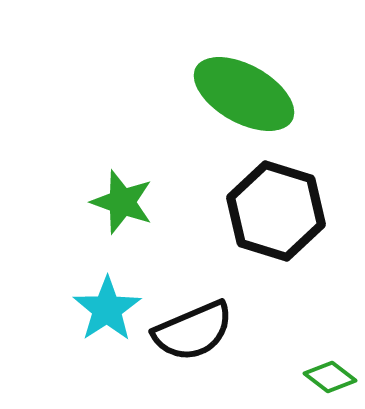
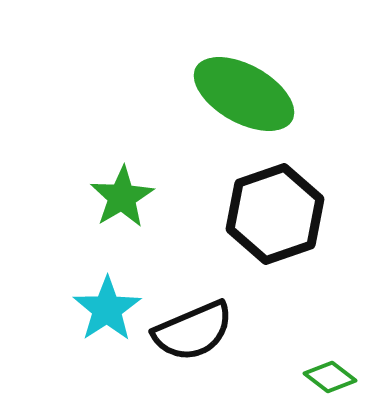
green star: moved 5 px up; rotated 22 degrees clockwise
black hexagon: moved 1 px left, 3 px down; rotated 24 degrees clockwise
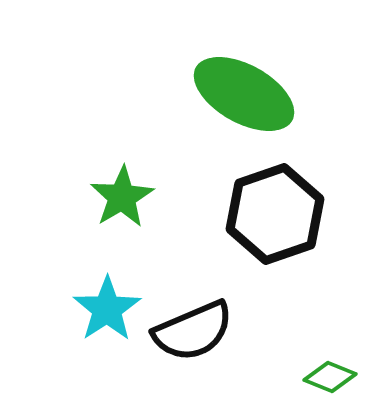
green diamond: rotated 15 degrees counterclockwise
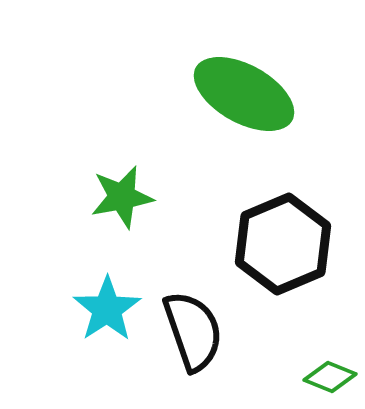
green star: rotated 20 degrees clockwise
black hexagon: moved 8 px right, 30 px down; rotated 4 degrees counterclockwise
black semicircle: rotated 86 degrees counterclockwise
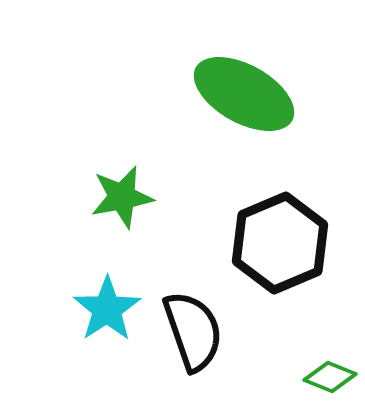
black hexagon: moved 3 px left, 1 px up
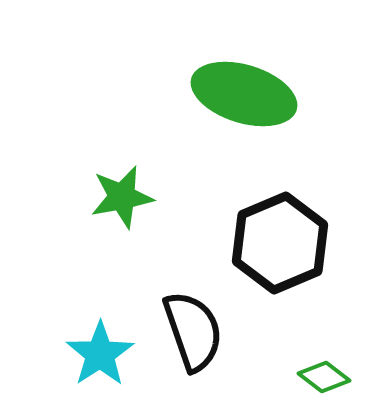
green ellipse: rotated 12 degrees counterclockwise
cyan star: moved 7 px left, 45 px down
green diamond: moved 6 px left; rotated 15 degrees clockwise
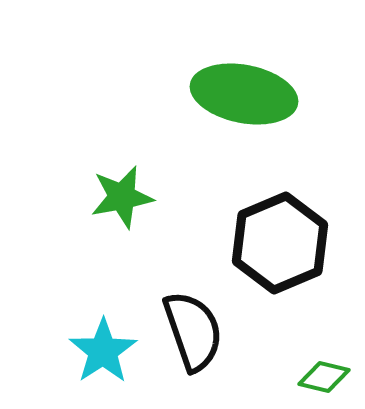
green ellipse: rotated 6 degrees counterclockwise
cyan star: moved 3 px right, 3 px up
green diamond: rotated 24 degrees counterclockwise
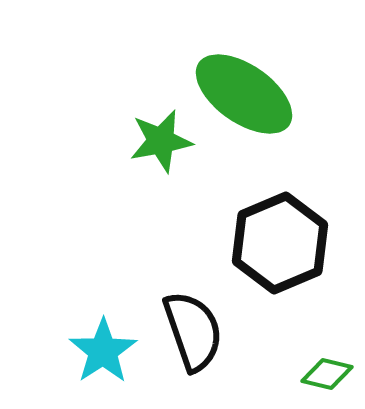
green ellipse: rotated 24 degrees clockwise
green star: moved 39 px right, 56 px up
green diamond: moved 3 px right, 3 px up
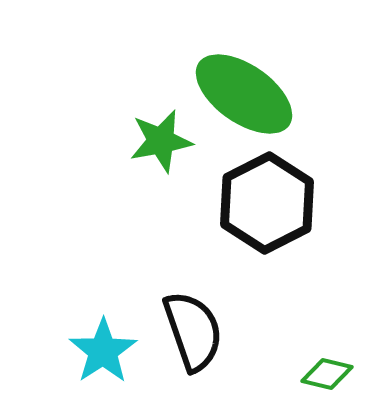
black hexagon: moved 13 px left, 40 px up; rotated 4 degrees counterclockwise
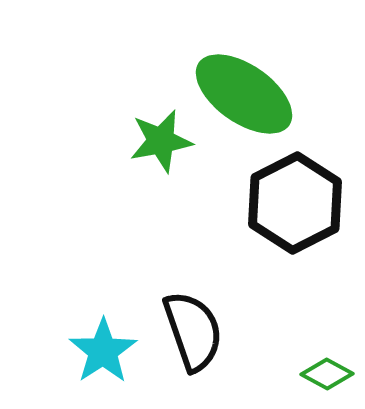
black hexagon: moved 28 px right
green diamond: rotated 15 degrees clockwise
